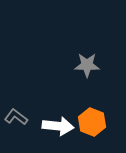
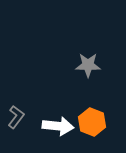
gray star: moved 1 px right
gray L-shape: rotated 90 degrees clockwise
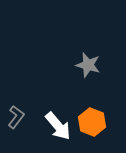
gray star: rotated 15 degrees clockwise
white arrow: rotated 44 degrees clockwise
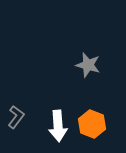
orange hexagon: moved 2 px down
white arrow: rotated 36 degrees clockwise
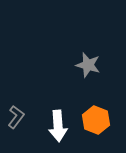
orange hexagon: moved 4 px right, 4 px up
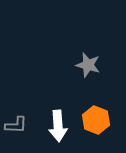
gray L-shape: moved 8 px down; rotated 55 degrees clockwise
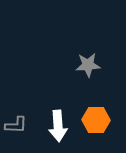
gray star: rotated 20 degrees counterclockwise
orange hexagon: rotated 20 degrees counterclockwise
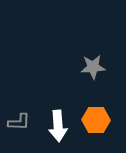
gray star: moved 5 px right, 2 px down
gray L-shape: moved 3 px right, 3 px up
